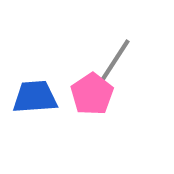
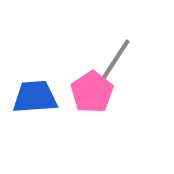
pink pentagon: moved 2 px up
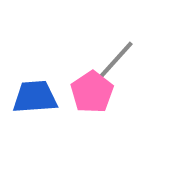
gray line: rotated 9 degrees clockwise
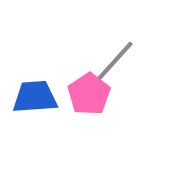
pink pentagon: moved 3 px left, 2 px down
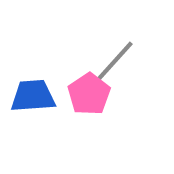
blue trapezoid: moved 2 px left, 1 px up
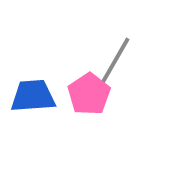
gray line: moved 1 px right, 1 px up; rotated 12 degrees counterclockwise
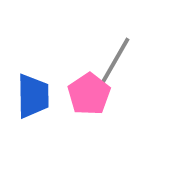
blue trapezoid: rotated 93 degrees clockwise
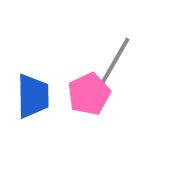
pink pentagon: rotated 9 degrees clockwise
